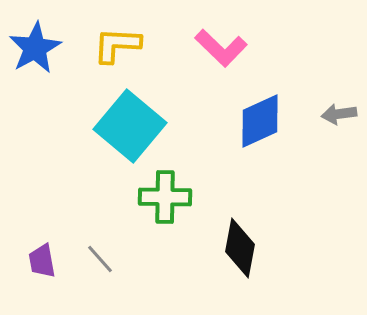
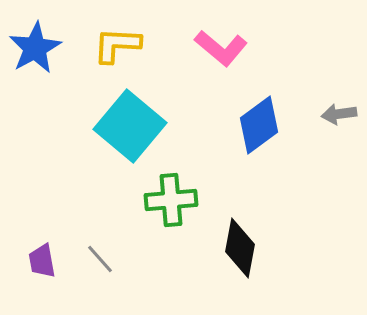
pink L-shape: rotated 4 degrees counterclockwise
blue diamond: moved 1 px left, 4 px down; rotated 12 degrees counterclockwise
green cross: moved 6 px right, 3 px down; rotated 6 degrees counterclockwise
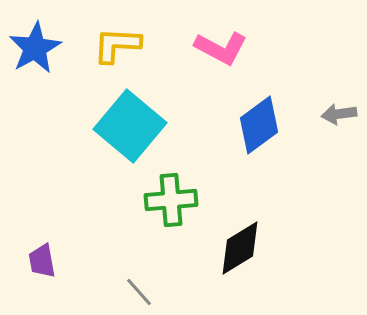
pink L-shape: rotated 12 degrees counterclockwise
black diamond: rotated 48 degrees clockwise
gray line: moved 39 px right, 33 px down
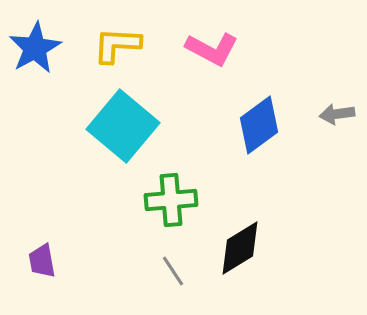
pink L-shape: moved 9 px left, 1 px down
gray arrow: moved 2 px left
cyan square: moved 7 px left
gray line: moved 34 px right, 21 px up; rotated 8 degrees clockwise
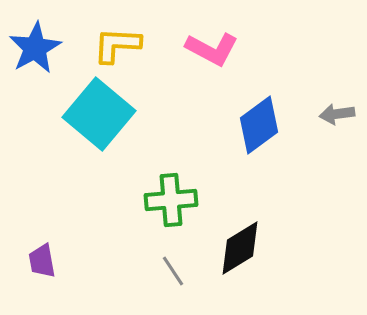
cyan square: moved 24 px left, 12 px up
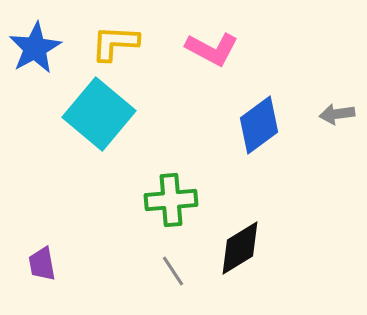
yellow L-shape: moved 2 px left, 2 px up
purple trapezoid: moved 3 px down
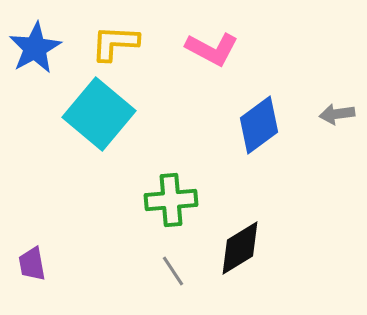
purple trapezoid: moved 10 px left
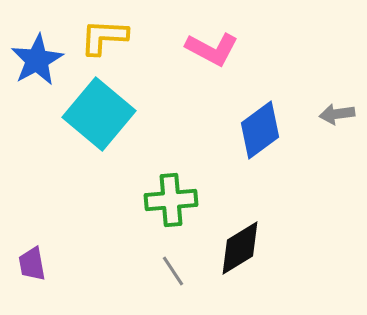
yellow L-shape: moved 11 px left, 6 px up
blue star: moved 2 px right, 12 px down
blue diamond: moved 1 px right, 5 px down
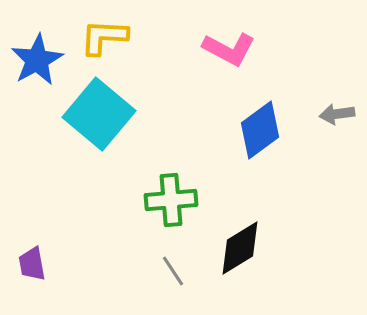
pink L-shape: moved 17 px right
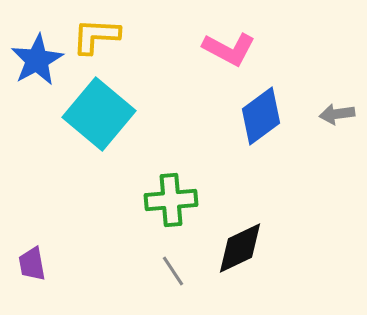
yellow L-shape: moved 8 px left, 1 px up
blue diamond: moved 1 px right, 14 px up
black diamond: rotated 6 degrees clockwise
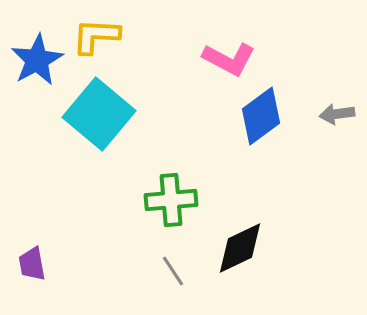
pink L-shape: moved 10 px down
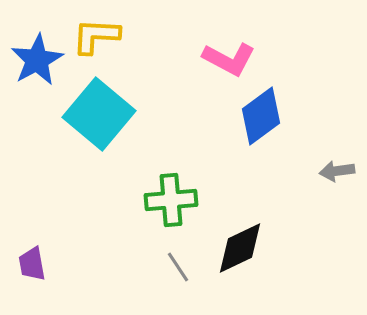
gray arrow: moved 57 px down
gray line: moved 5 px right, 4 px up
